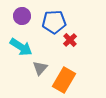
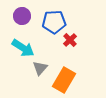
cyan arrow: moved 2 px right, 1 px down
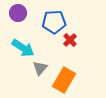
purple circle: moved 4 px left, 3 px up
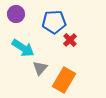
purple circle: moved 2 px left, 1 px down
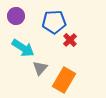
purple circle: moved 2 px down
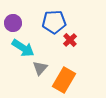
purple circle: moved 3 px left, 7 px down
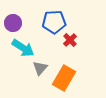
orange rectangle: moved 2 px up
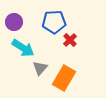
purple circle: moved 1 px right, 1 px up
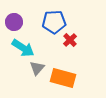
gray triangle: moved 3 px left
orange rectangle: moved 1 px left; rotated 75 degrees clockwise
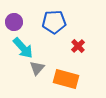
red cross: moved 8 px right, 6 px down
cyan arrow: rotated 15 degrees clockwise
orange rectangle: moved 3 px right, 1 px down
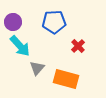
purple circle: moved 1 px left
cyan arrow: moved 3 px left, 2 px up
